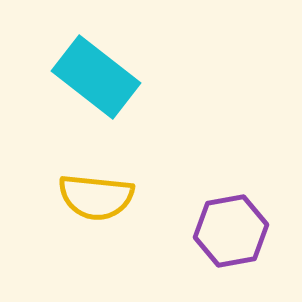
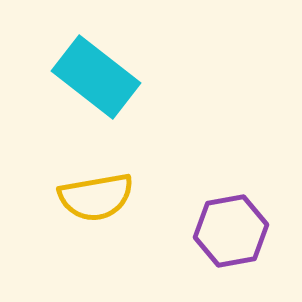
yellow semicircle: rotated 16 degrees counterclockwise
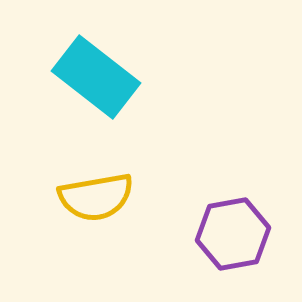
purple hexagon: moved 2 px right, 3 px down
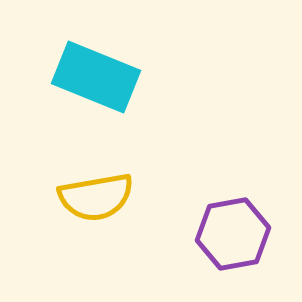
cyan rectangle: rotated 16 degrees counterclockwise
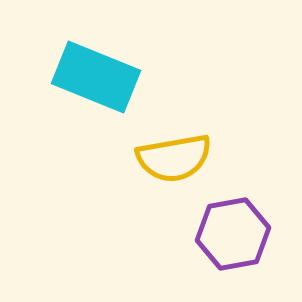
yellow semicircle: moved 78 px right, 39 px up
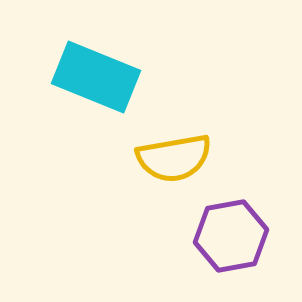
purple hexagon: moved 2 px left, 2 px down
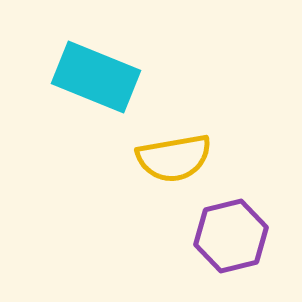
purple hexagon: rotated 4 degrees counterclockwise
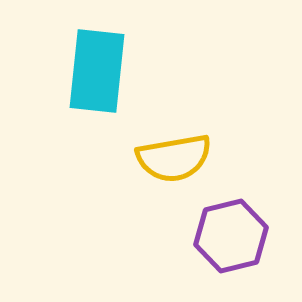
cyan rectangle: moved 1 px right, 6 px up; rotated 74 degrees clockwise
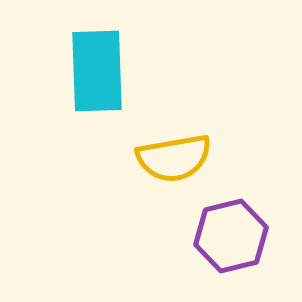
cyan rectangle: rotated 8 degrees counterclockwise
